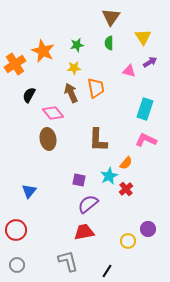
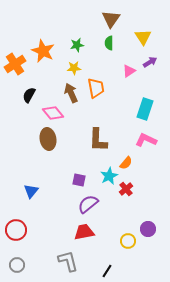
brown triangle: moved 2 px down
pink triangle: rotated 48 degrees counterclockwise
blue triangle: moved 2 px right
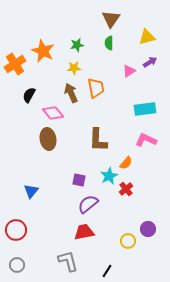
yellow triangle: moved 4 px right; rotated 48 degrees clockwise
cyan rectangle: rotated 65 degrees clockwise
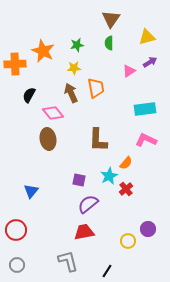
orange cross: rotated 30 degrees clockwise
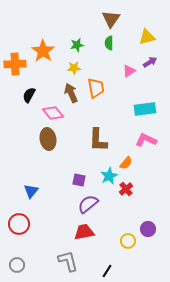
orange star: rotated 10 degrees clockwise
red circle: moved 3 px right, 6 px up
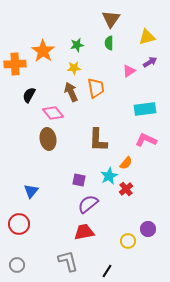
brown arrow: moved 1 px up
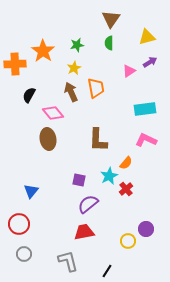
yellow star: rotated 24 degrees counterclockwise
purple circle: moved 2 px left
gray circle: moved 7 px right, 11 px up
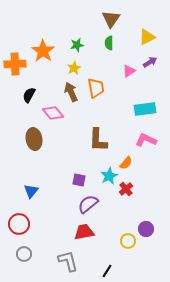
yellow triangle: rotated 12 degrees counterclockwise
brown ellipse: moved 14 px left
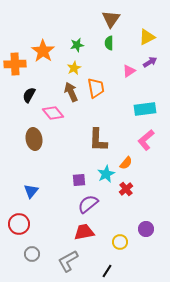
pink L-shape: rotated 65 degrees counterclockwise
cyan star: moved 3 px left, 2 px up
purple square: rotated 16 degrees counterclockwise
yellow circle: moved 8 px left, 1 px down
gray circle: moved 8 px right
gray L-shape: rotated 105 degrees counterclockwise
